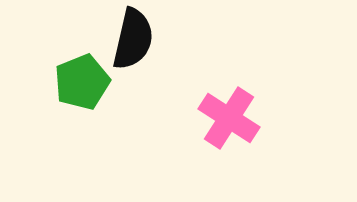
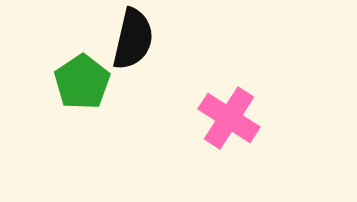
green pentagon: rotated 12 degrees counterclockwise
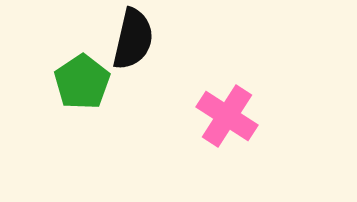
pink cross: moved 2 px left, 2 px up
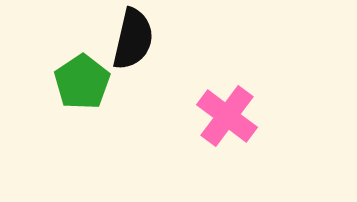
pink cross: rotated 4 degrees clockwise
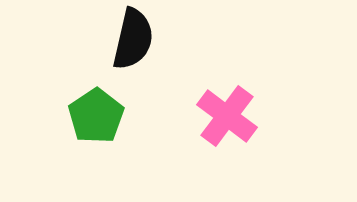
green pentagon: moved 14 px right, 34 px down
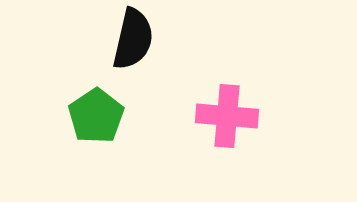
pink cross: rotated 32 degrees counterclockwise
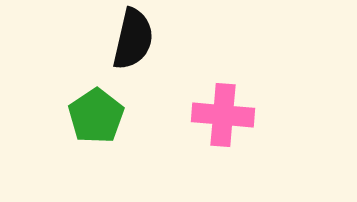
pink cross: moved 4 px left, 1 px up
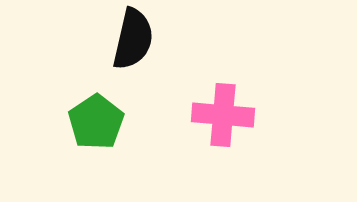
green pentagon: moved 6 px down
